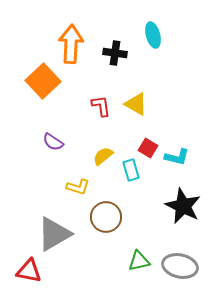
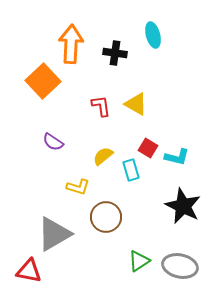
green triangle: rotated 20 degrees counterclockwise
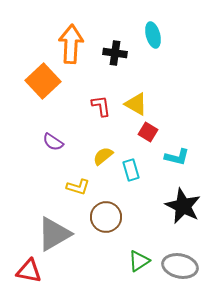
red square: moved 16 px up
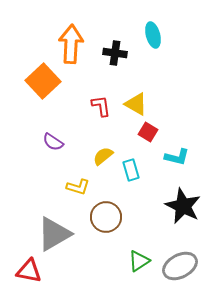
gray ellipse: rotated 40 degrees counterclockwise
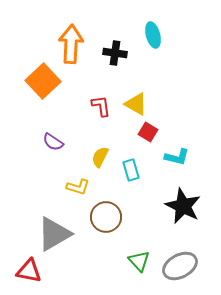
yellow semicircle: moved 3 px left, 1 px down; rotated 25 degrees counterclockwise
green triangle: rotated 40 degrees counterclockwise
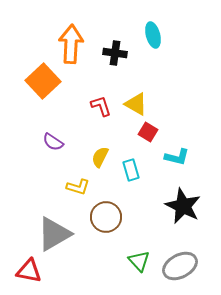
red L-shape: rotated 10 degrees counterclockwise
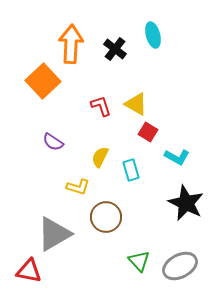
black cross: moved 4 px up; rotated 30 degrees clockwise
cyan L-shape: rotated 15 degrees clockwise
black star: moved 3 px right, 3 px up
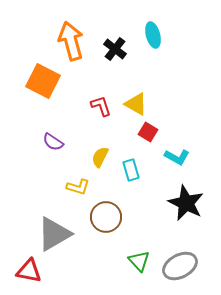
orange arrow: moved 3 px up; rotated 18 degrees counterclockwise
orange square: rotated 20 degrees counterclockwise
